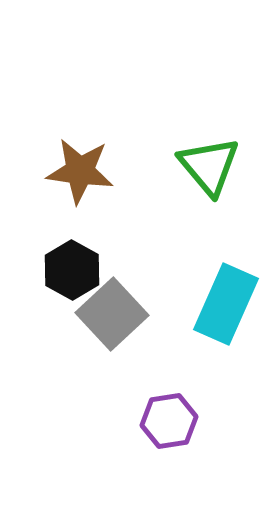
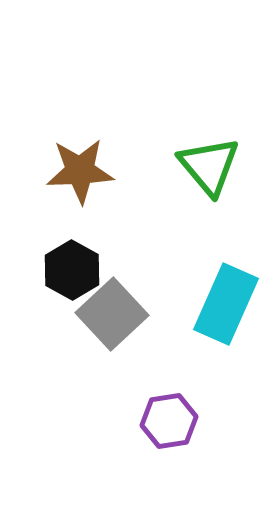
brown star: rotated 10 degrees counterclockwise
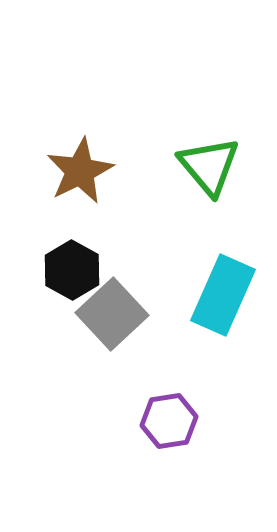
brown star: rotated 24 degrees counterclockwise
cyan rectangle: moved 3 px left, 9 px up
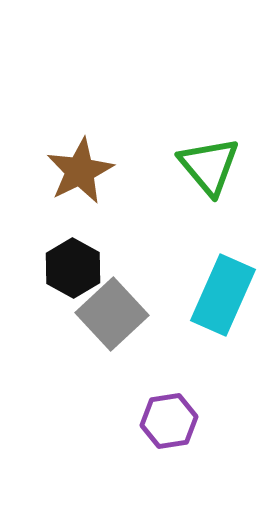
black hexagon: moved 1 px right, 2 px up
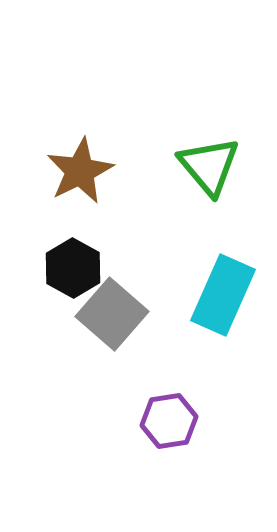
gray square: rotated 6 degrees counterclockwise
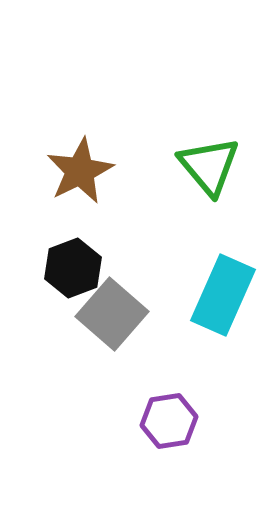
black hexagon: rotated 10 degrees clockwise
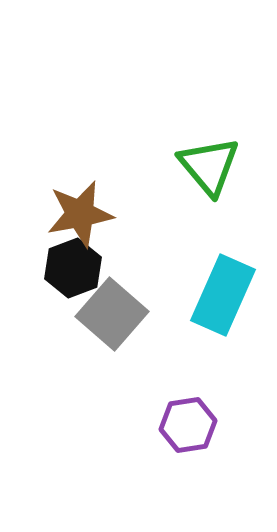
brown star: moved 43 px down; rotated 16 degrees clockwise
purple hexagon: moved 19 px right, 4 px down
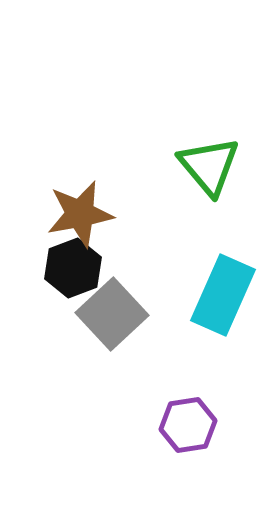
gray square: rotated 6 degrees clockwise
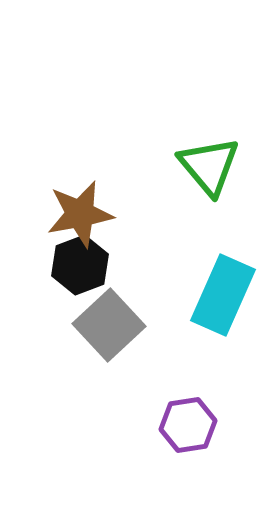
black hexagon: moved 7 px right, 3 px up
gray square: moved 3 px left, 11 px down
